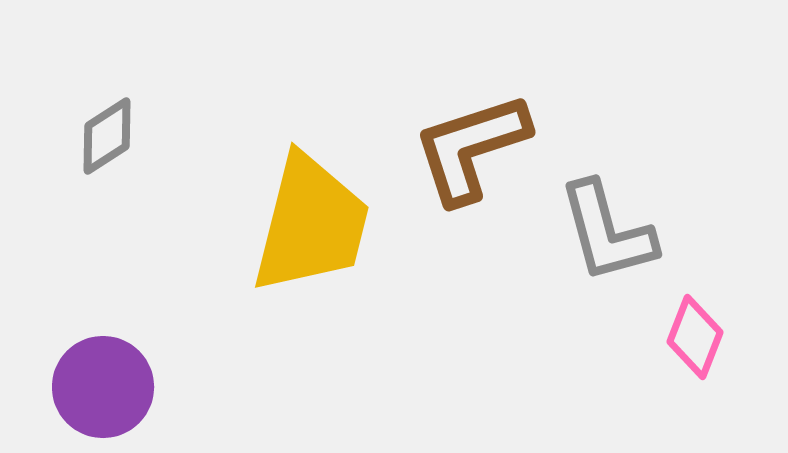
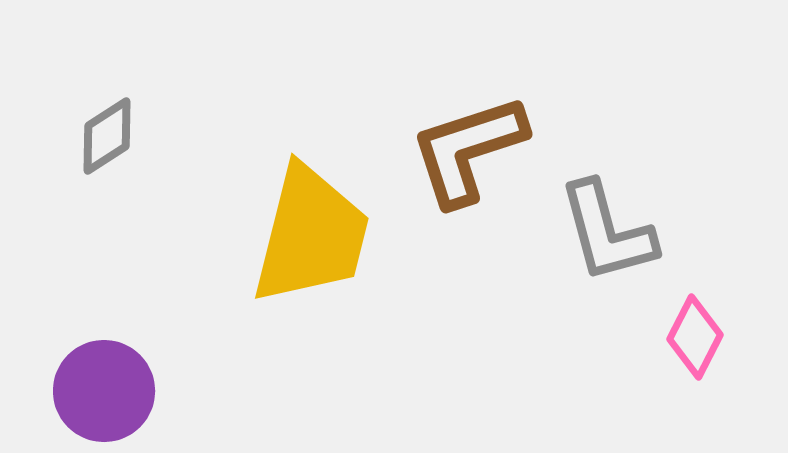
brown L-shape: moved 3 px left, 2 px down
yellow trapezoid: moved 11 px down
pink diamond: rotated 6 degrees clockwise
purple circle: moved 1 px right, 4 px down
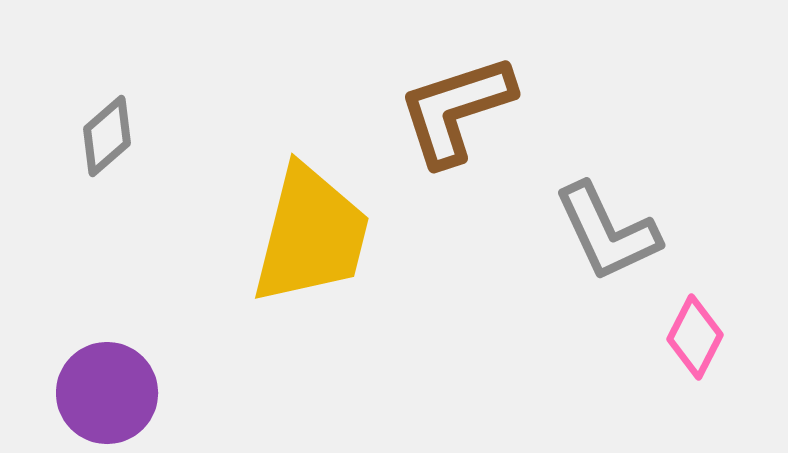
gray diamond: rotated 8 degrees counterclockwise
brown L-shape: moved 12 px left, 40 px up
gray L-shape: rotated 10 degrees counterclockwise
purple circle: moved 3 px right, 2 px down
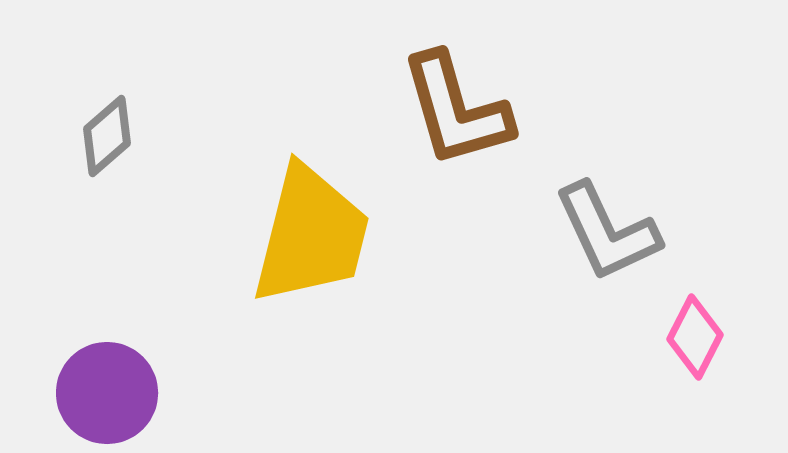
brown L-shape: rotated 88 degrees counterclockwise
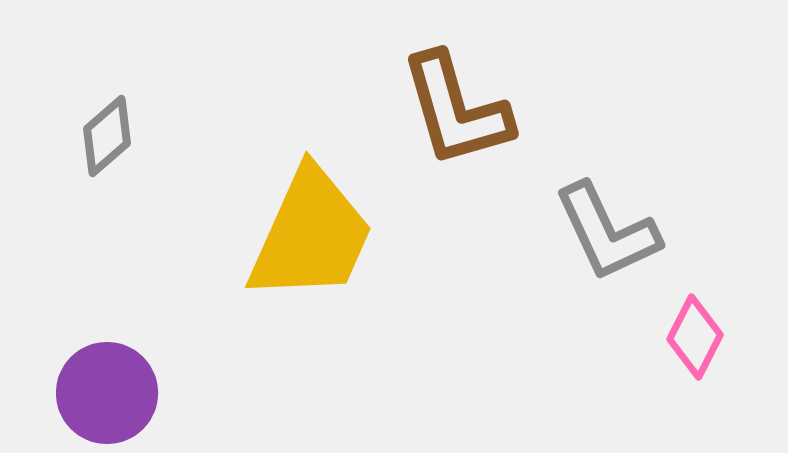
yellow trapezoid: rotated 10 degrees clockwise
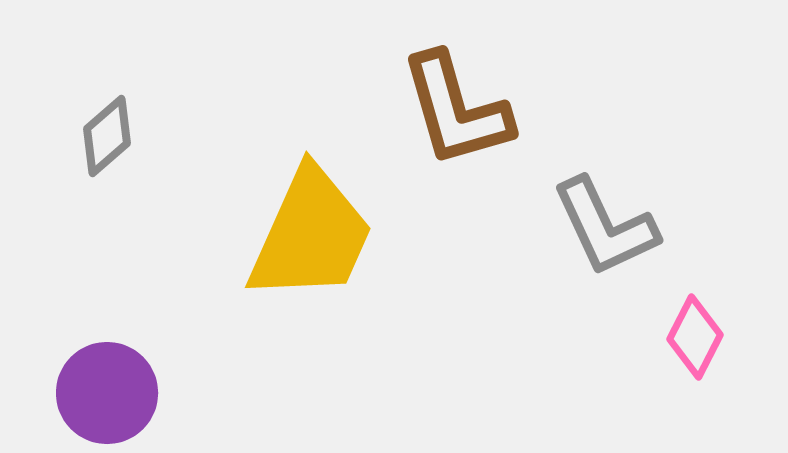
gray L-shape: moved 2 px left, 5 px up
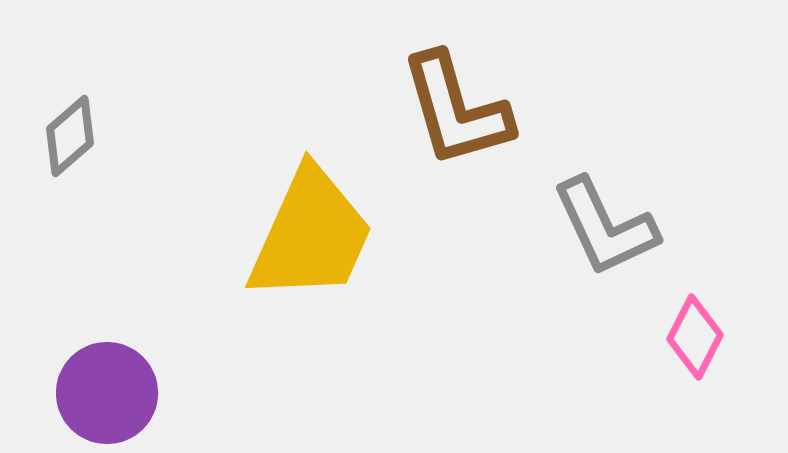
gray diamond: moved 37 px left
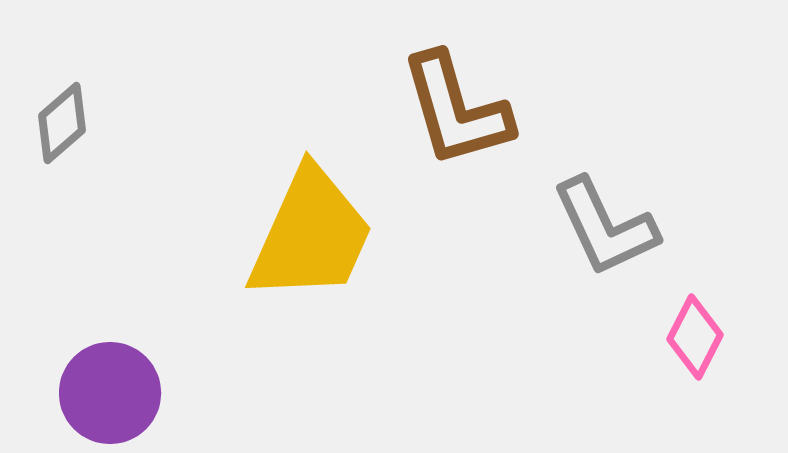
gray diamond: moved 8 px left, 13 px up
purple circle: moved 3 px right
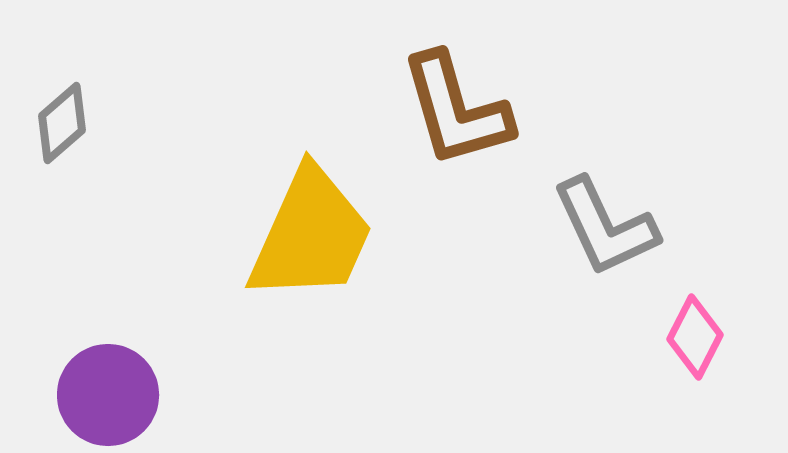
purple circle: moved 2 px left, 2 px down
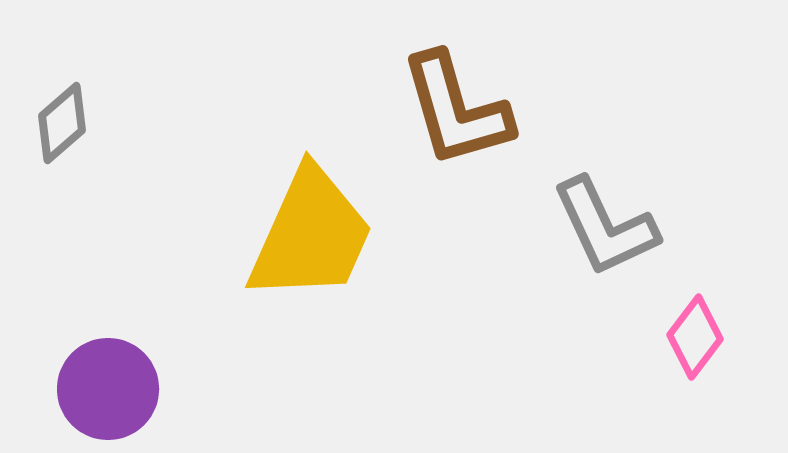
pink diamond: rotated 10 degrees clockwise
purple circle: moved 6 px up
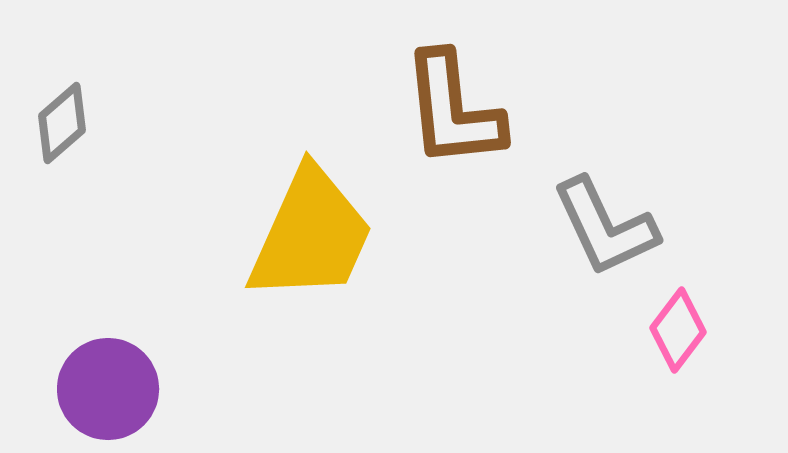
brown L-shape: moved 3 px left; rotated 10 degrees clockwise
pink diamond: moved 17 px left, 7 px up
